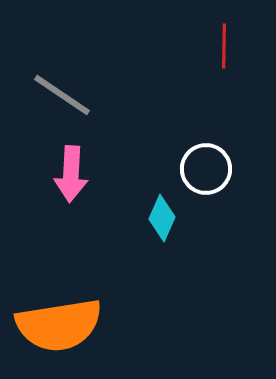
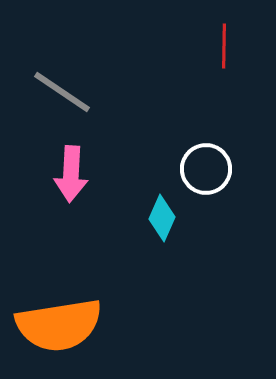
gray line: moved 3 px up
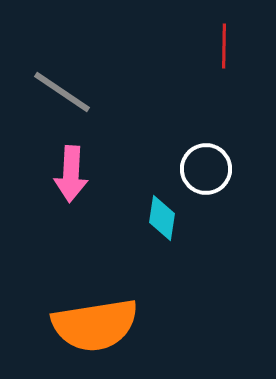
cyan diamond: rotated 15 degrees counterclockwise
orange semicircle: moved 36 px right
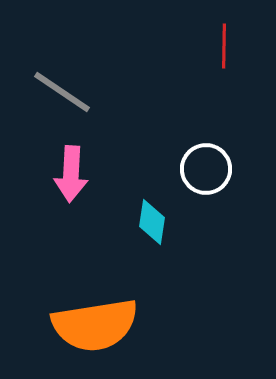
cyan diamond: moved 10 px left, 4 px down
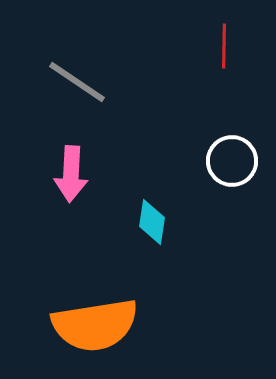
gray line: moved 15 px right, 10 px up
white circle: moved 26 px right, 8 px up
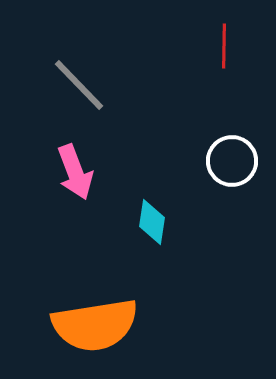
gray line: moved 2 px right, 3 px down; rotated 12 degrees clockwise
pink arrow: moved 4 px right, 2 px up; rotated 24 degrees counterclockwise
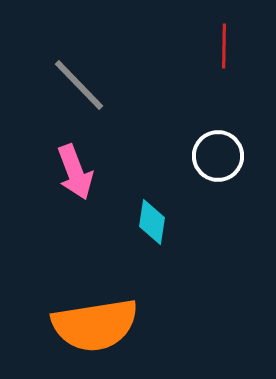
white circle: moved 14 px left, 5 px up
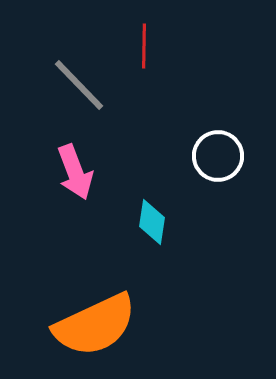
red line: moved 80 px left
orange semicircle: rotated 16 degrees counterclockwise
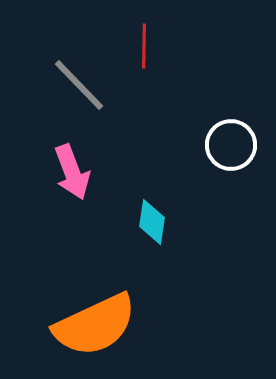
white circle: moved 13 px right, 11 px up
pink arrow: moved 3 px left
